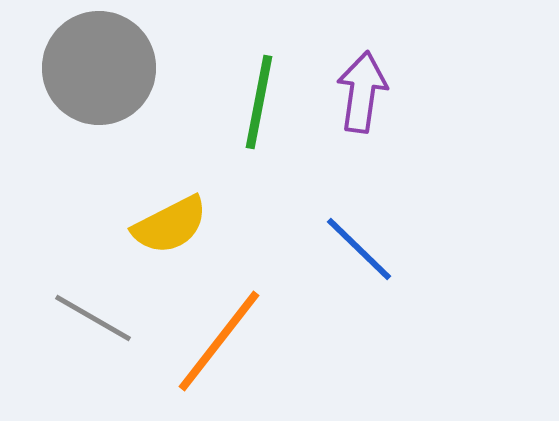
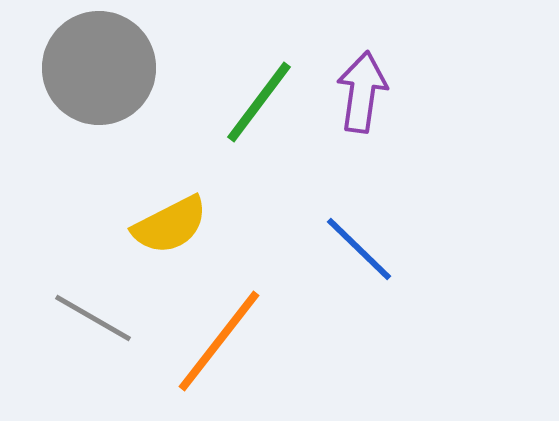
green line: rotated 26 degrees clockwise
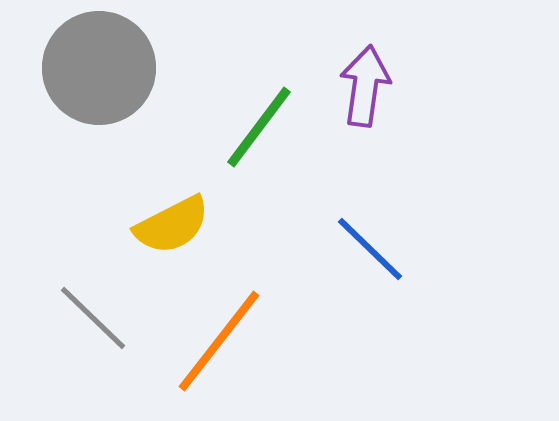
purple arrow: moved 3 px right, 6 px up
green line: moved 25 px down
yellow semicircle: moved 2 px right
blue line: moved 11 px right
gray line: rotated 14 degrees clockwise
